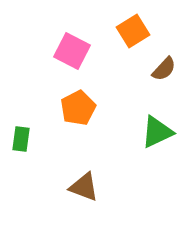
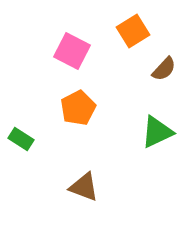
green rectangle: rotated 65 degrees counterclockwise
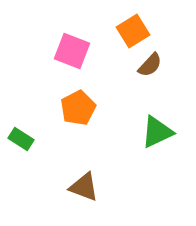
pink square: rotated 6 degrees counterclockwise
brown semicircle: moved 14 px left, 4 px up
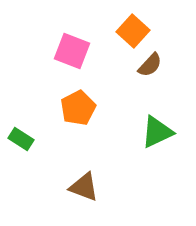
orange square: rotated 16 degrees counterclockwise
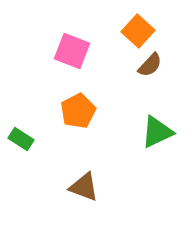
orange square: moved 5 px right
orange pentagon: moved 3 px down
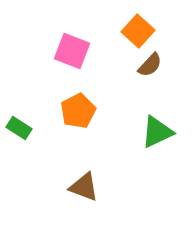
green rectangle: moved 2 px left, 11 px up
